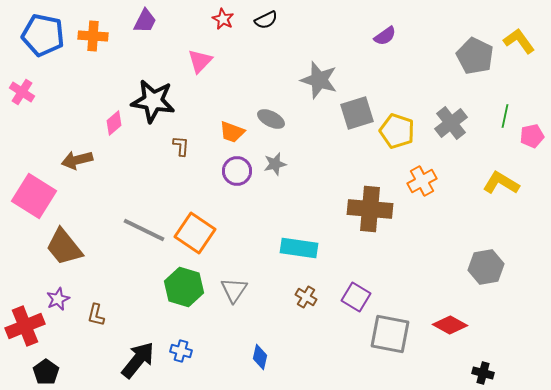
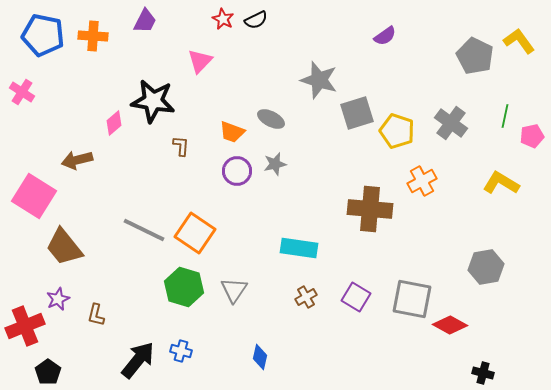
black semicircle at (266, 20): moved 10 px left
gray cross at (451, 123): rotated 16 degrees counterclockwise
brown cross at (306, 297): rotated 30 degrees clockwise
gray square at (390, 334): moved 22 px right, 35 px up
black pentagon at (46, 372): moved 2 px right
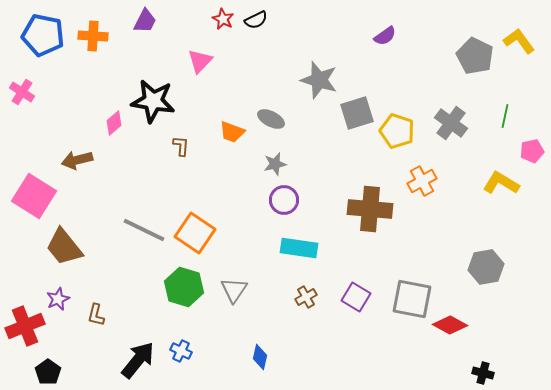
pink pentagon at (532, 136): moved 15 px down
purple circle at (237, 171): moved 47 px right, 29 px down
blue cross at (181, 351): rotated 10 degrees clockwise
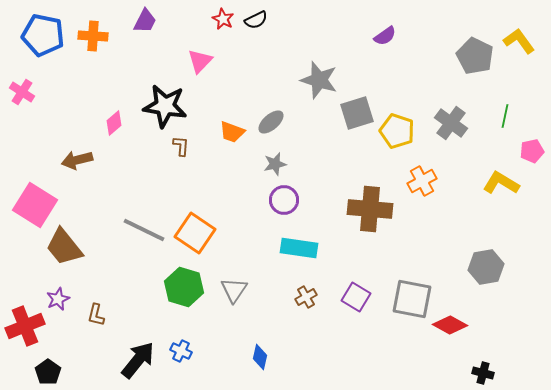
black star at (153, 101): moved 12 px right, 5 px down
gray ellipse at (271, 119): moved 3 px down; rotated 68 degrees counterclockwise
pink square at (34, 196): moved 1 px right, 9 px down
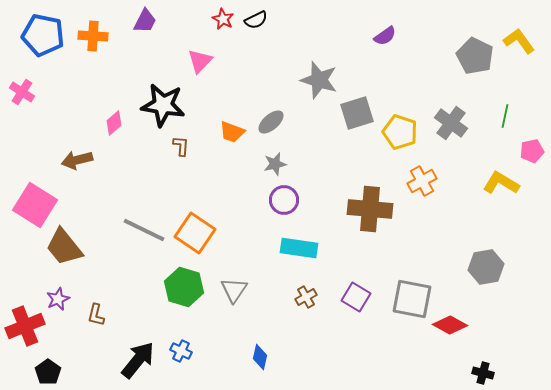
black star at (165, 106): moved 2 px left, 1 px up
yellow pentagon at (397, 131): moved 3 px right, 1 px down
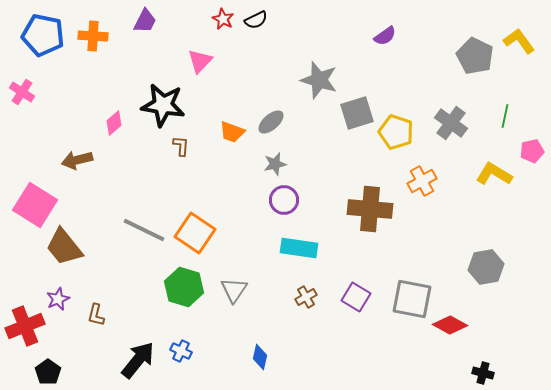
yellow pentagon at (400, 132): moved 4 px left
yellow L-shape at (501, 183): moved 7 px left, 9 px up
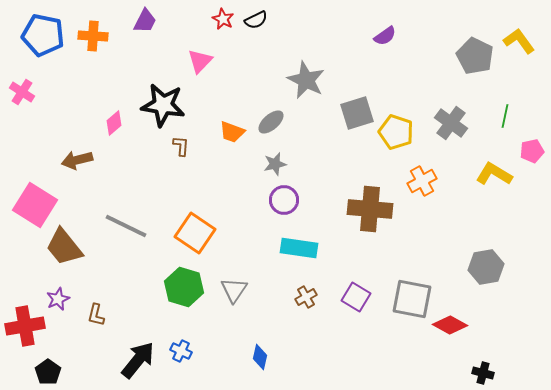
gray star at (319, 80): moved 13 px left; rotated 9 degrees clockwise
gray line at (144, 230): moved 18 px left, 4 px up
red cross at (25, 326): rotated 12 degrees clockwise
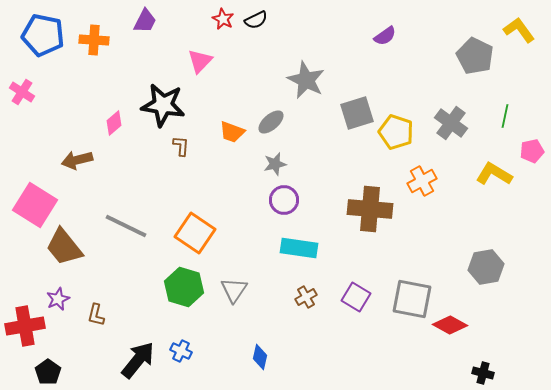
orange cross at (93, 36): moved 1 px right, 4 px down
yellow L-shape at (519, 41): moved 11 px up
